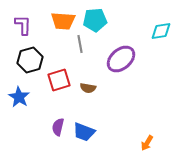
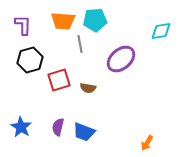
blue star: moved 2 px right, 30 px down
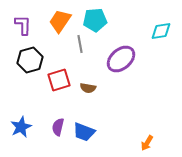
orange trapezoid: moved 3 px left; rotated 120 degrees clockwise
blue star: rotated 15 degrees clockwise
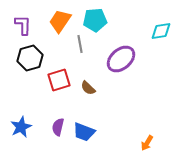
black hexagon: moved 2 px up
brown semicircle: rotated 35 degrees clockwise
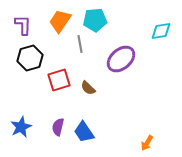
blue trapezoid: rotated 35 degrees clockwise
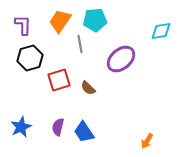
orange arrow: moved 2 px up
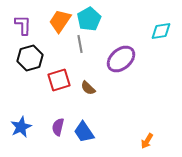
cyan pentagon: moved 6 px left, 1 px up; rotated 25 degrees counterclockwise
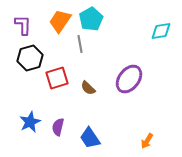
cyan pentagon: moved 2 px right
purple ellipse: moved 8 px right, 20 px down; rotated 12 degrees counterclockwise
red square: moved 2 px left, 2 px up
blue star: moved 9 px right, 5 px up
blue trapezoid: moved 6 px right, 6 px down
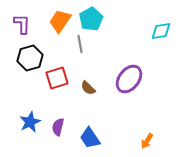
purple L-shape: moved 1 px left, 1 px up
